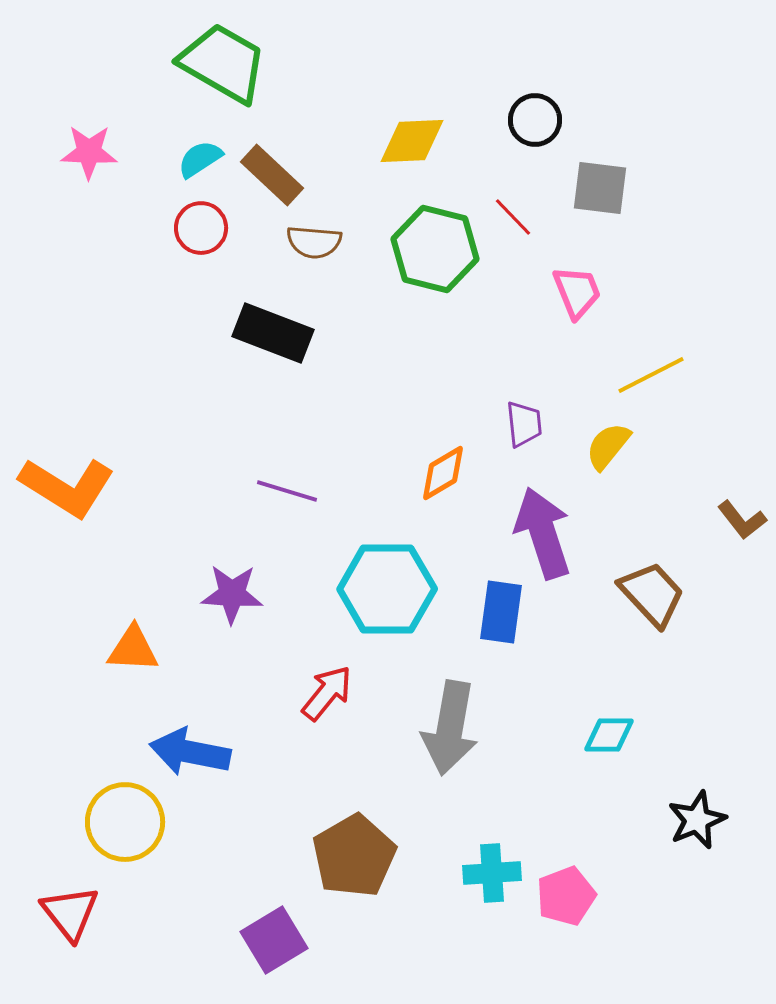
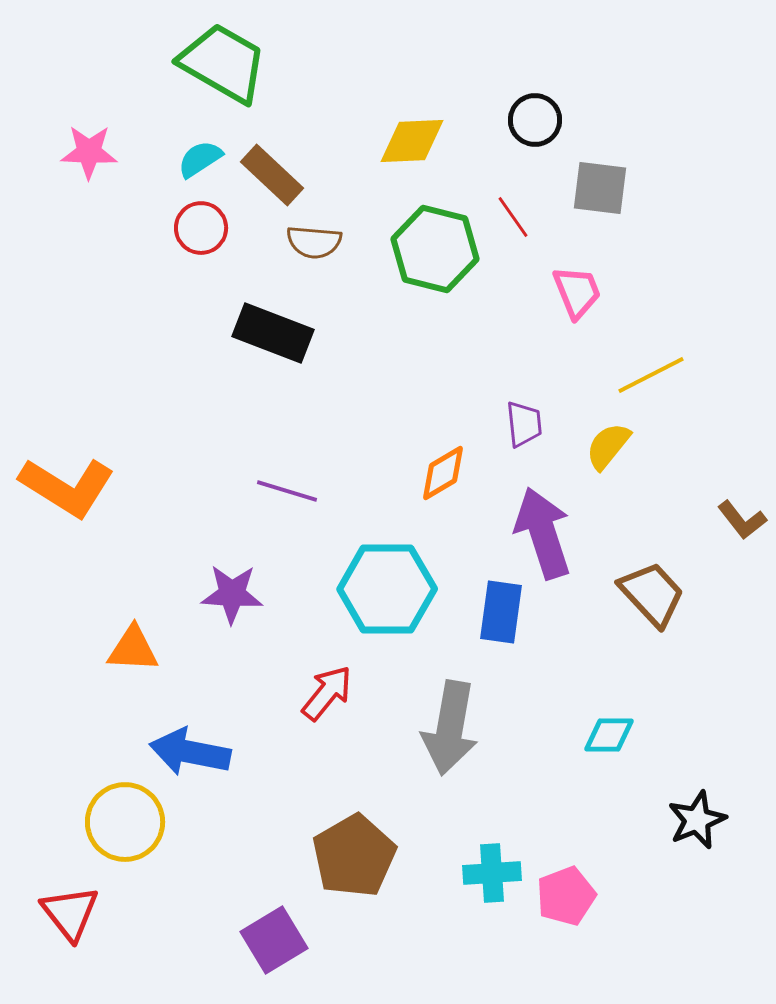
red line: rotated 9 degrees clockwise
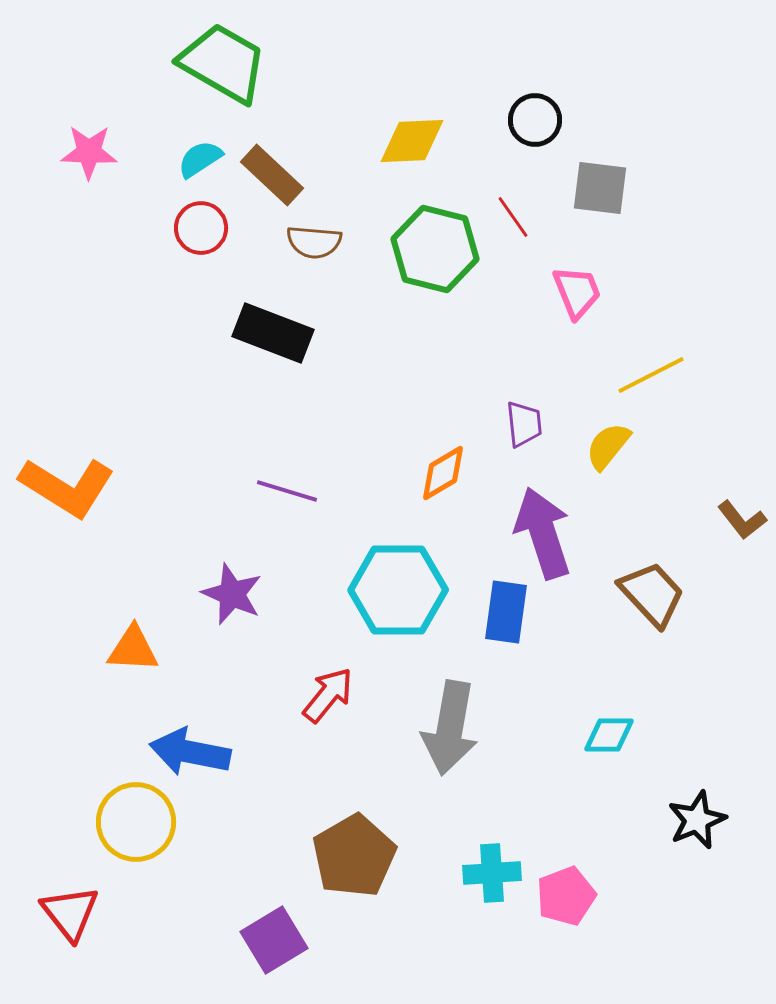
cyan hexagon: moved 11 px right, 1 px down
purple star: rotated 20 degrees clockwise
blue rectangle: moved 5 px right
red arrow: moved 1 px right, 2 px down
yellow circle: moved 11 px right
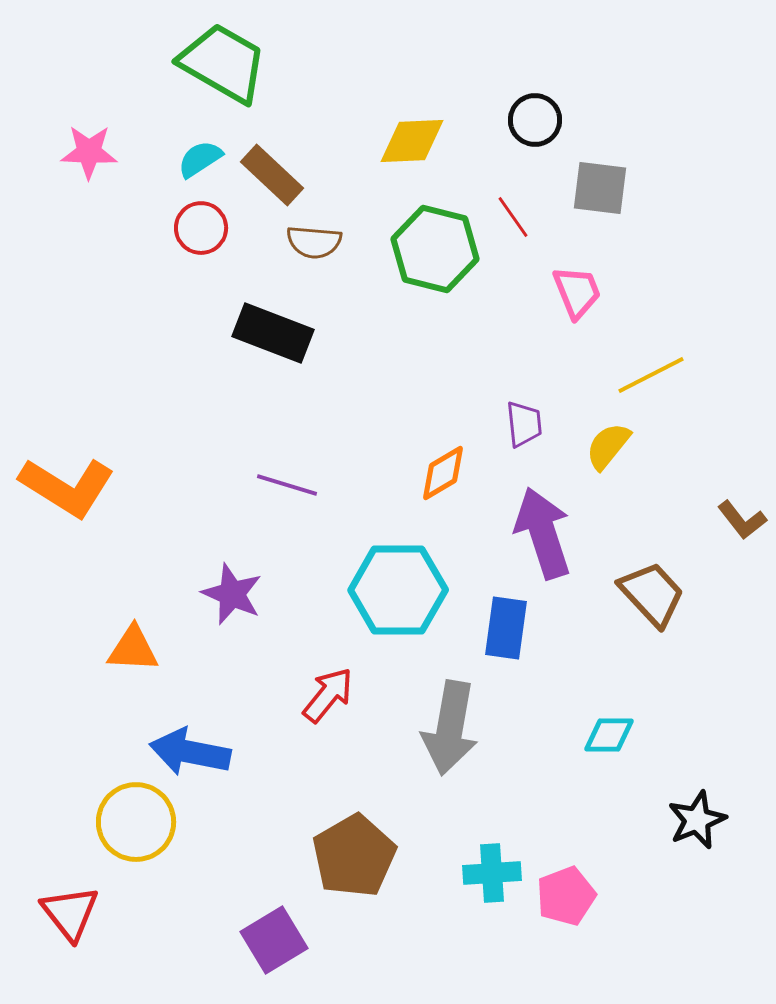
purple line: moved 6 px up
blue rectangle: moved 16 px down
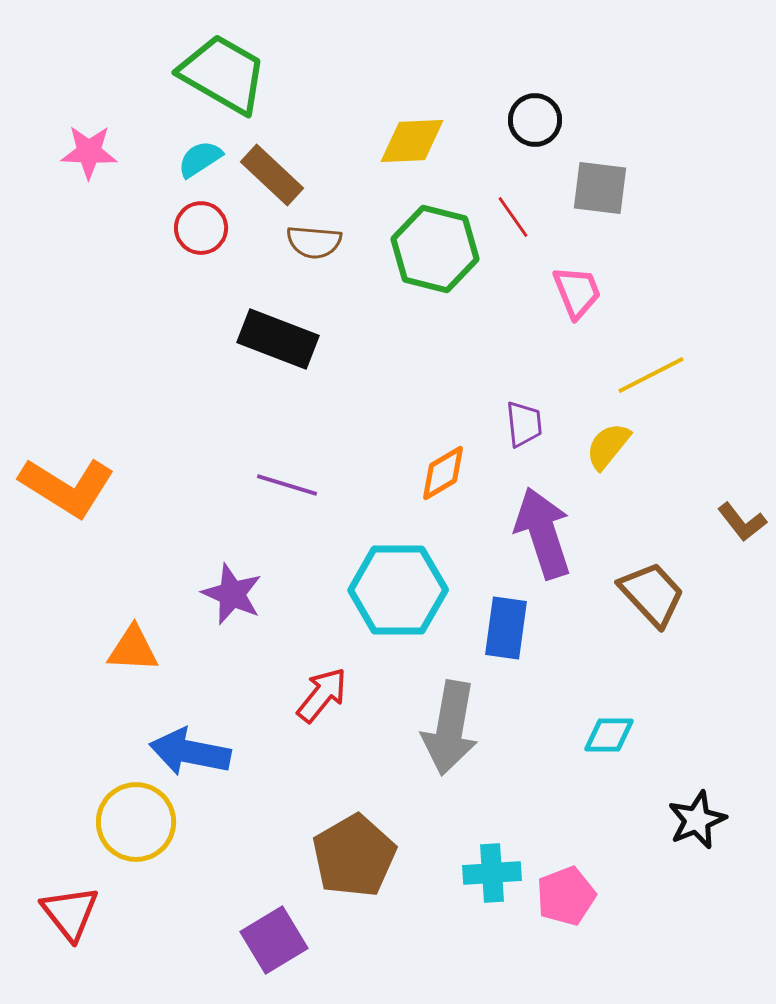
green trapezoid: moved 11 px down
black rectangle: moved 5 px right, 6 px down
brown L-shape: moved 2 px down
red arrow: moved 6 px left
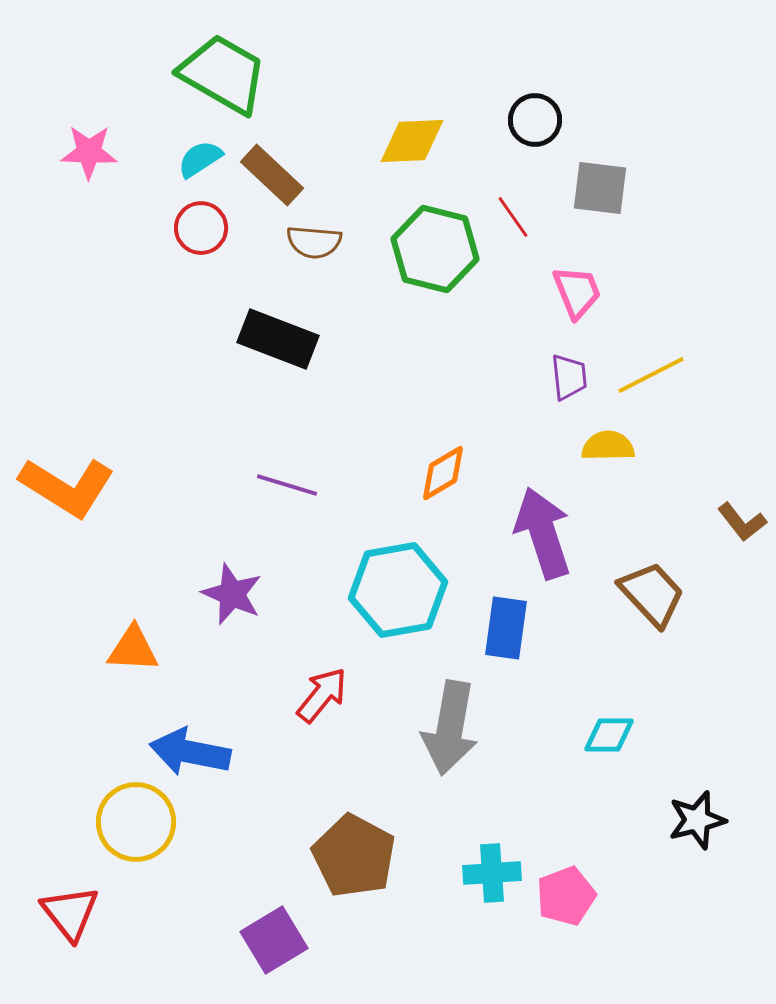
purple trapezoid: moved 45 px right, 47 px up
yellow semicircle: rotated 50 degrees clockwise
cyan hexagon: rotated 10 degrees counterclockwise
black star: rotated 8 degrees clockwise
brown pentagon: rotated 14 degrees counterclockwise
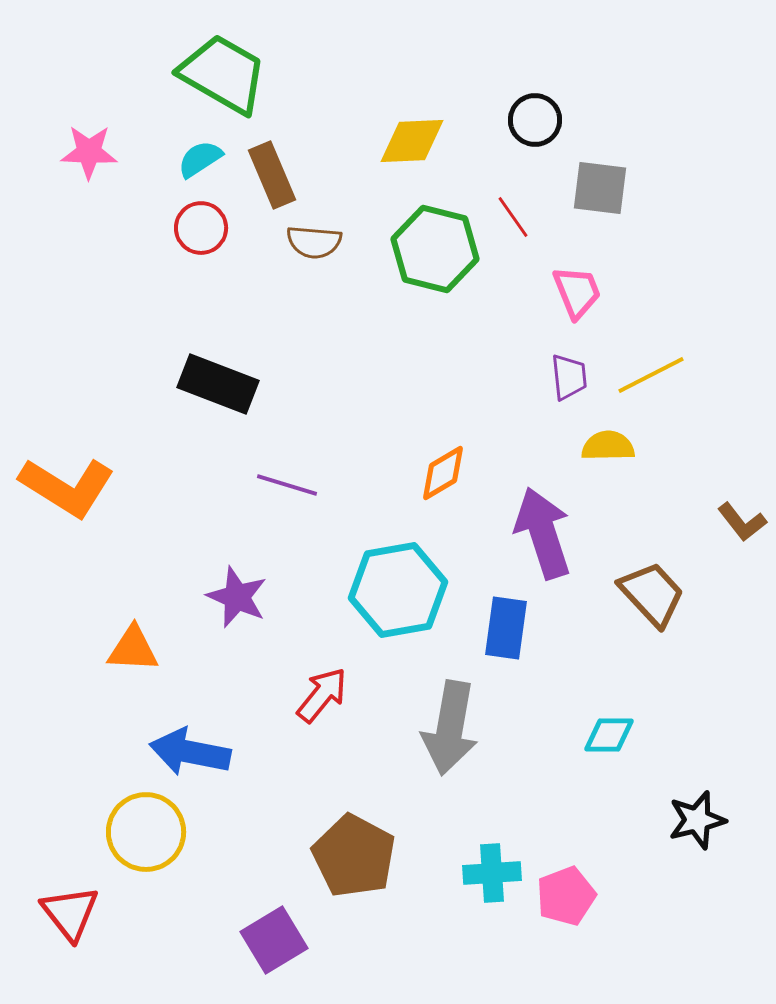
brown rectangle: rotated 24 degrees clockwise
black rectangle: moved 60 px left, 45 px down
purple star: moved 5 px right, 3 px down
yellow circle: moved 10 px right, 10 px down
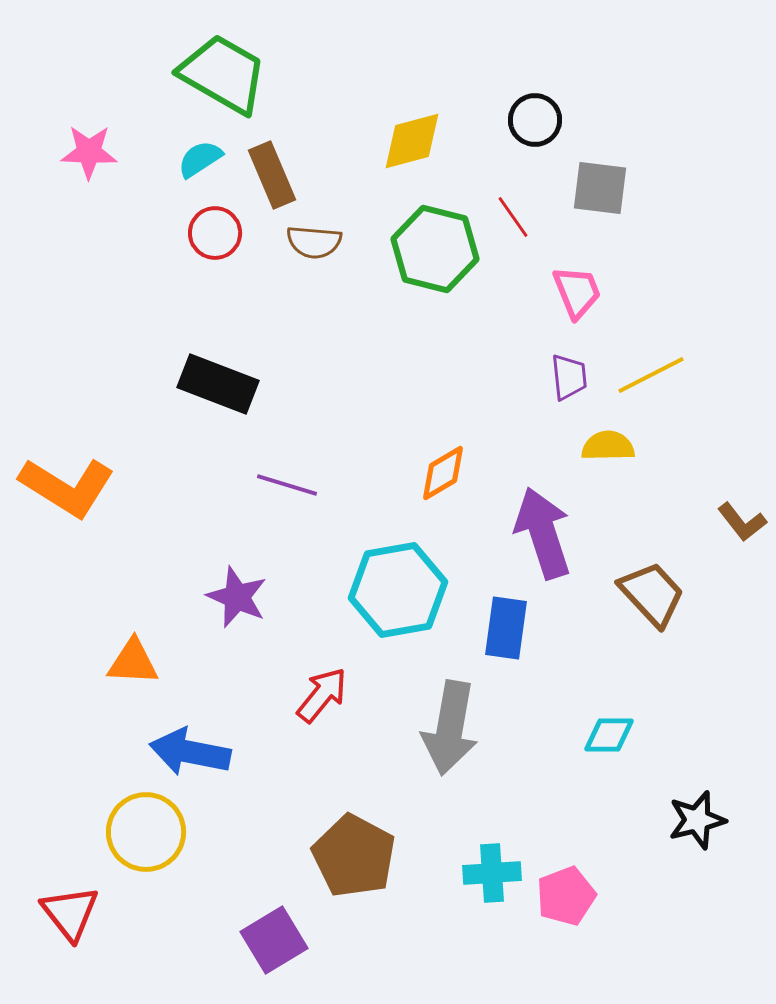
yellow diamond: rotated 12 degrees counterclockwise
red circle: moved 14 px right, 5 px down
orange triangle: moved 13 px down
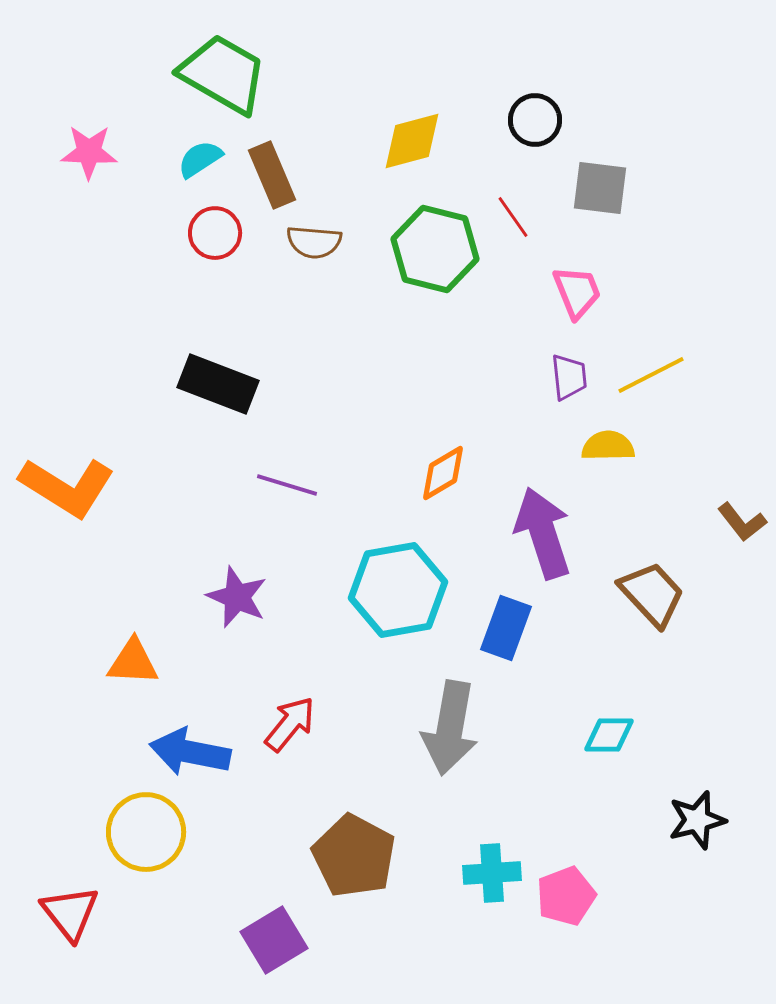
blue rectangle: rotated 12 degrees clockwise
red arrow: moved 32 px left, 29 px down
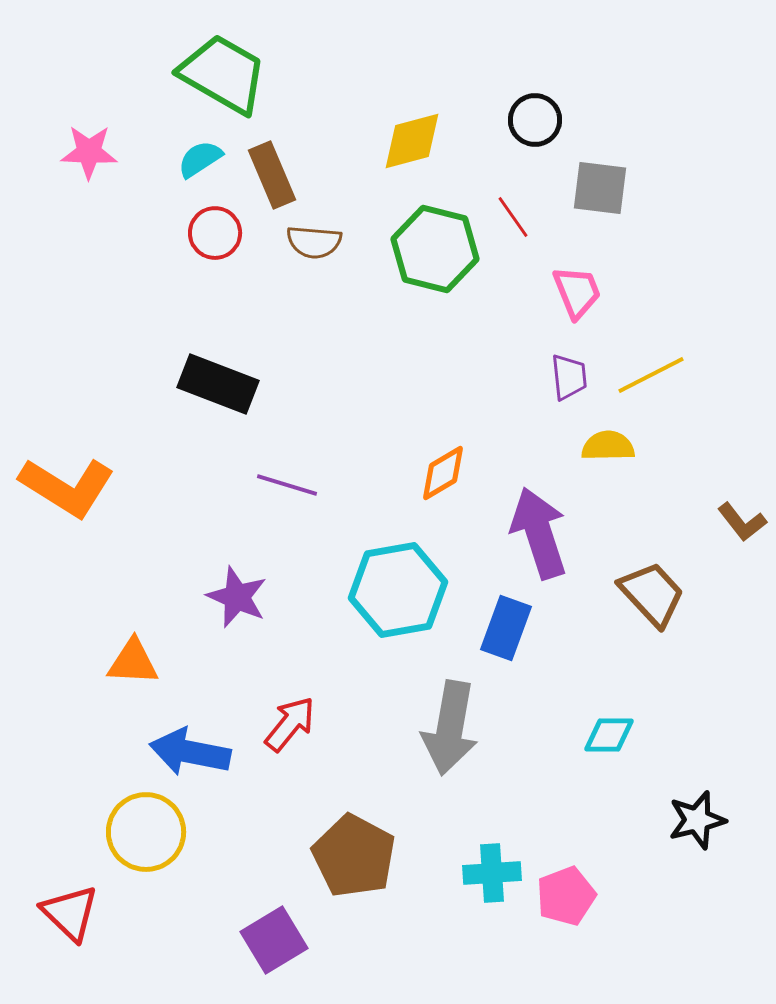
purple arrow: moved 4 px left
red triangle: rotated 8 degrees counterclockwise
